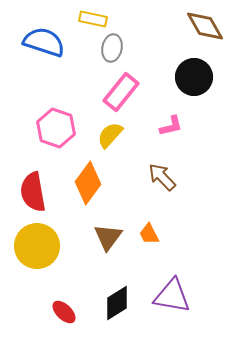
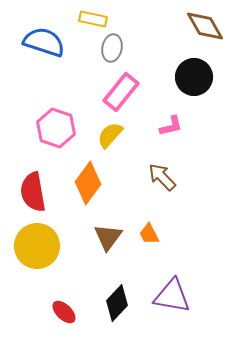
black diamond: rotated 15 degrees counterclockwise
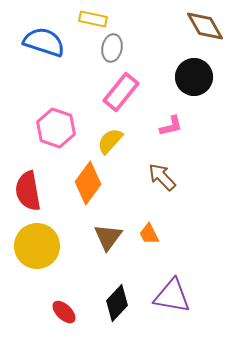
yellow semicircle: moved 6 px down
red semicircle: moved 5 px left, 1 px up
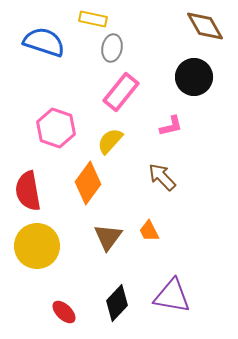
orange trapezoid: moved 3 px up
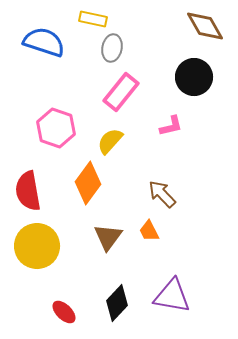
brown arrow: moved 17 px down
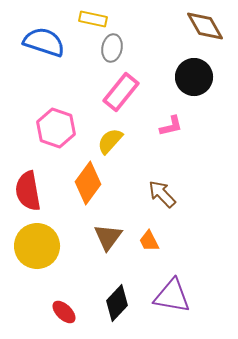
orange trapezoid: moved 10 px down
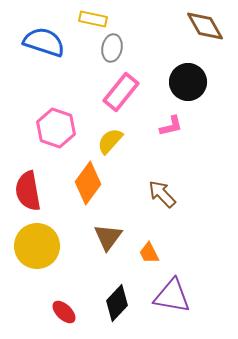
black circle: moved 6 px left, 5 px down
orange trapezoid: moved 12 px down
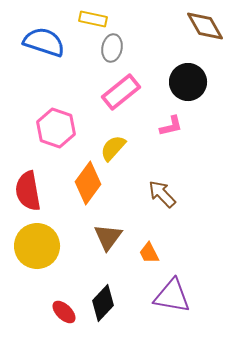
pink rectangle: rotated 12 degrees clockwise
yellow semicircle: moved 3 px right, 7 px down
black diamond: moved 14 px left
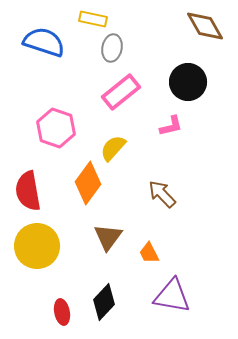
black diamond: moved 1 px right, 1 px up
red ellipse: moved 2 px left; rotated 35 degrees clockwise
